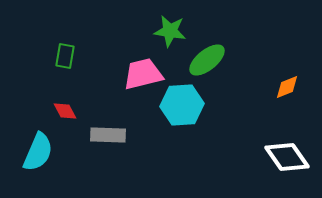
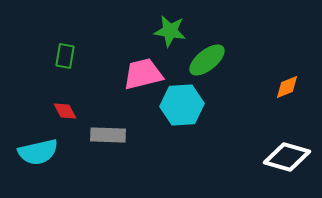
cyan semicircle: rotated 54 degrees clockwise
white diamond: rotated 39 degrees counterclockwise
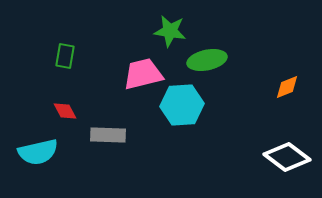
green ellipse: rotated 27 degrees clockwise
white diamond: rotated 21 degrees clockwise
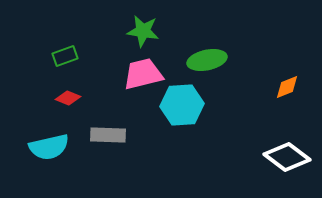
green star: moved 27 px left
green rectangle: rotated 60 degrees clockwise
red diamond: moved 3 px right, 13 px up; rotated 40 degrees counterclockwise
cyan semicircle: moved 11 px right, 5 px up
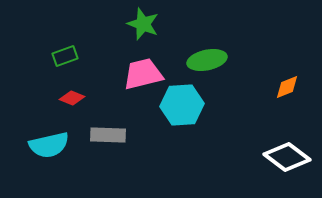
green star: moved 7 px up; rotated 12 degrees clockwise
red diamond: moved 4 px right
cyan semicircle: moved 2 px up
